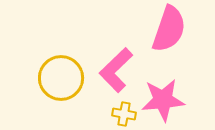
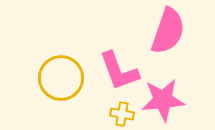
pink semicircle: moved 1 px left, 2 px down
pink L-shape: moved 3 px right, 1 px down; rotated 66 degrees counterclockwise
yellow cross: moved 2 px left
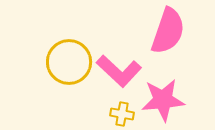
pink L-shape: rotated 27 degrees counterclockwise
yellow circle: moved 8 px right, 16 px up
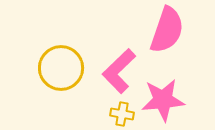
pink semicircle: moved 1 px left, 1 px up
yellow circle: moved 8 px left, 6 px down
pink L-shape: rotated 93 degrees clockwise
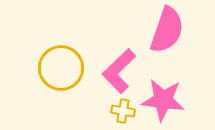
pink star: rotated 12 degrees clockwise
yellow cross: moved 1 px right, 3 px up
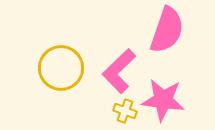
yellow cross: moved 2 px right; rotated 10 degrees clockwise
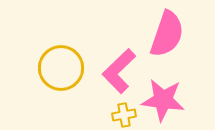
pink semicircle: moved 4 px down
yellow cross: moved 1 px left, 4 px down; rotated 30 degrees counterclockwise
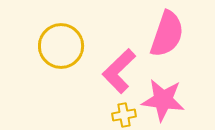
yellow circle: moved 22 px up
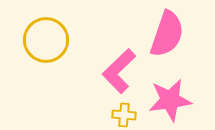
yellow circle: moved 15 px left, 6 px up
pink star: moved 7 px right; rotated 15 degrees counterclockwise
yellow cross: rotated 15 degrees clockwise
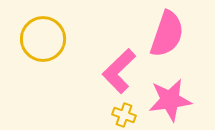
yellow circle: moved 3 px left, 1 px up
yellow cross: rotated 15 degrees clockwise
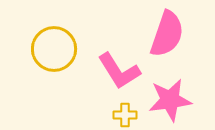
yellow circle: moved 11 px right, 10 px down
pink L-shape: rotated 78 degrees counterclockwise
yellow cross: moved 1 px right; rotated 20 degrees counterclockwise
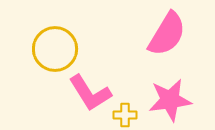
pink semicircle: rotated 12 degrees clockwise
yellow circle: moved 1 px right
pink L-shape: moved 29 px left, 22 px down
